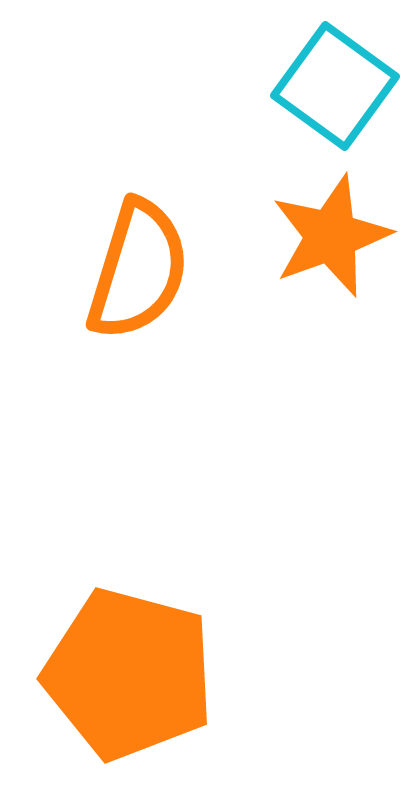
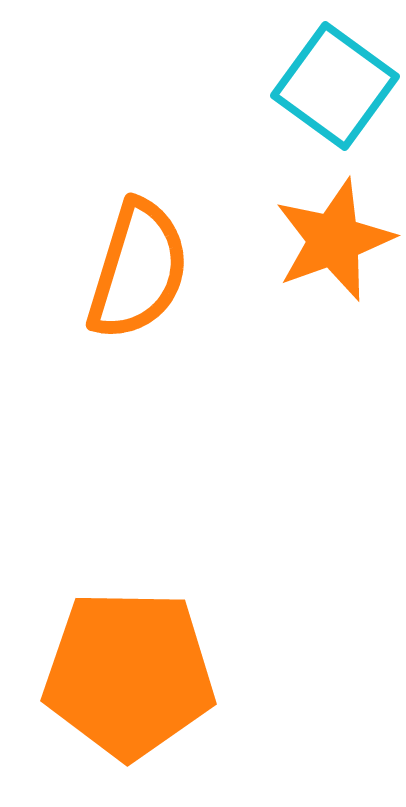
orange star: moved 3 px right, 4 px down
orange pentagon: rotated 14 degrees counterclockwise
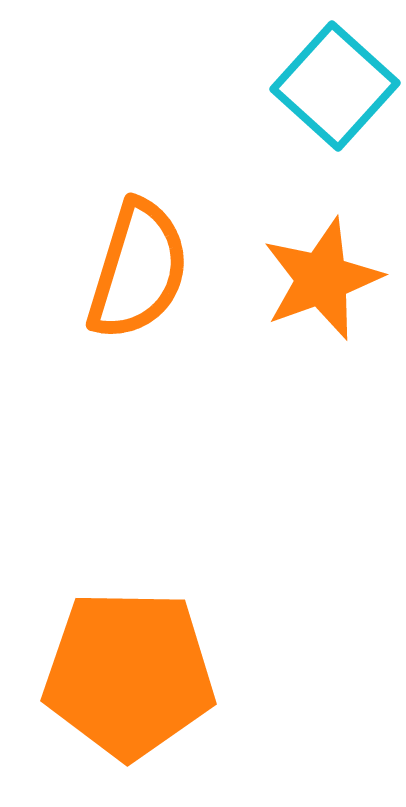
cyan square: rotated 6 degrees clockwise
orange star: moved 12 px left, 39 px down
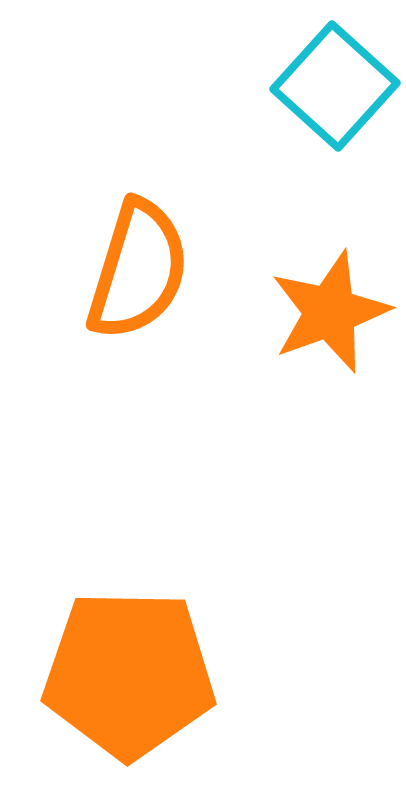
orange star: moved 8 px right, 33 px down
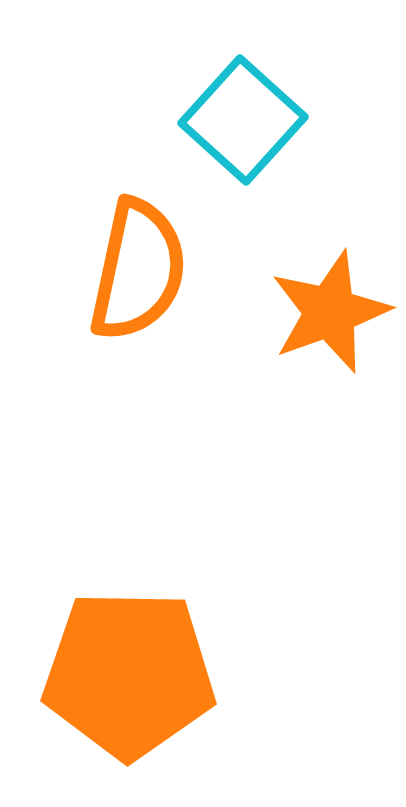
cyan square: moved 92 px left, 34 px down
orange semicircle: rotated 5 degrees counterclockwise
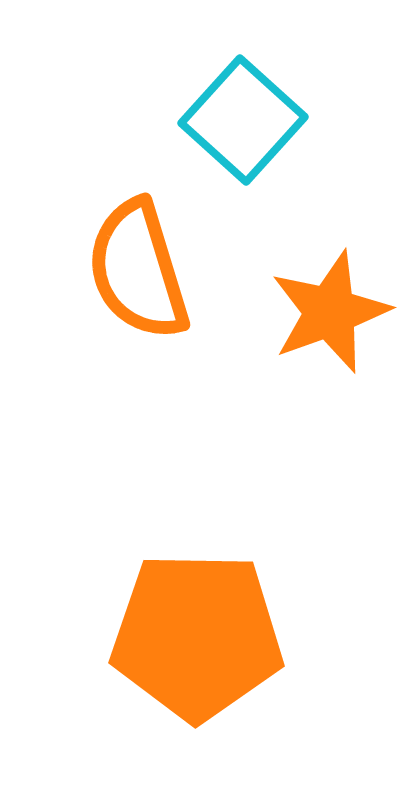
orange semicircle: rotated 151 degrees clockwise
orange pentagon: moved 68 px right, 38 px up
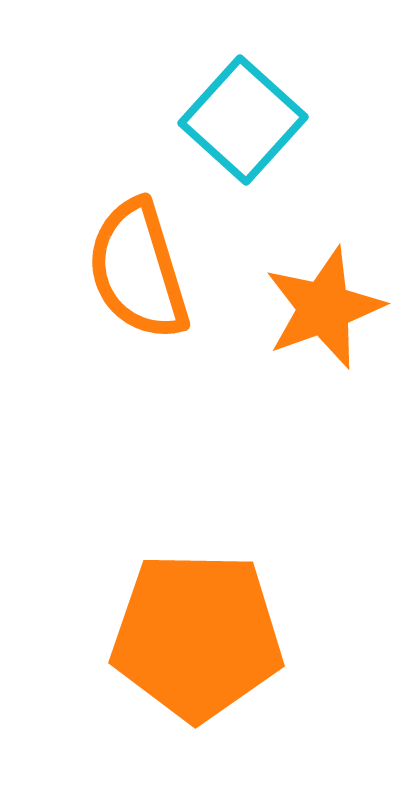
orange star: moved 6 px left, 4 px up
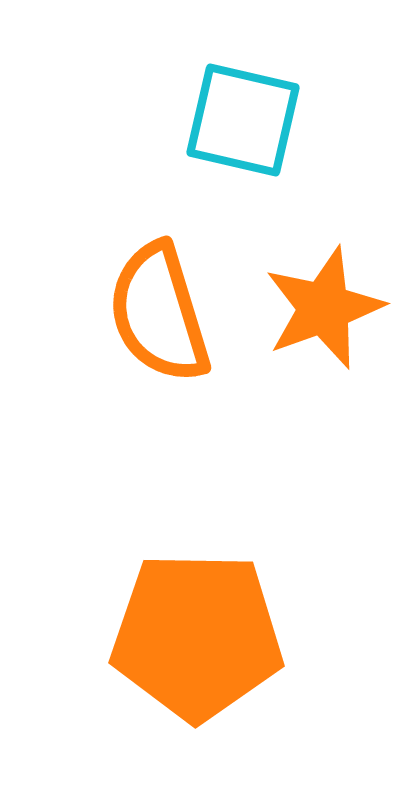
cyan square: rotated 29 degrees counterclockwise
orange semicircle: moved 21 px right, 43 px down
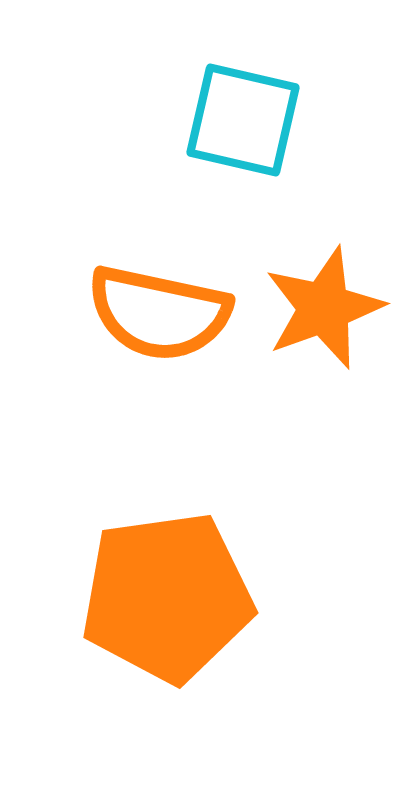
orange semicircle: rotated 61 degrees counterclockwise
orange pentagon: moved 30 px left, 39 px up; rotated 9 degrees counterclockwise
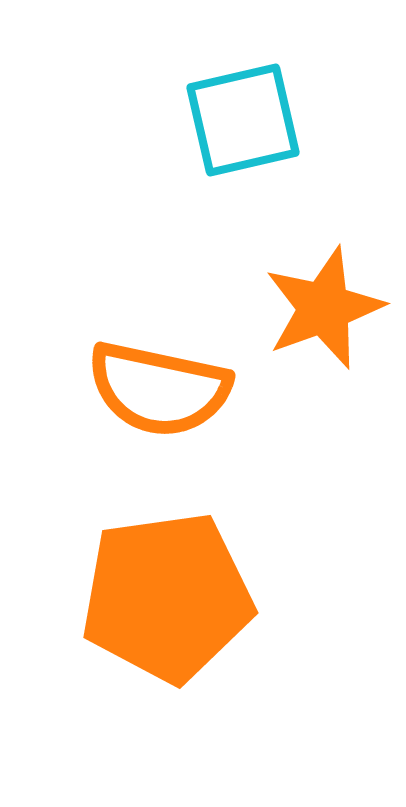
cyan square: rotated 26 degrees counterclockwise
orange semicircle: moved 76 px down
